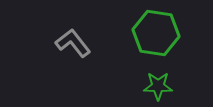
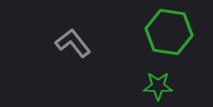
green hexagon: moved 13 px right, 1 px up
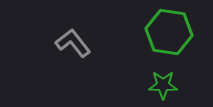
green star: moved 5 px right, 1 px up
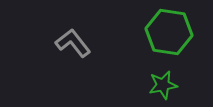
green star: rotated 12 degrees counterclockwise
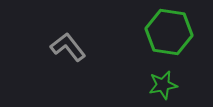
gray L-shape: moved 5 px left, 4 px down
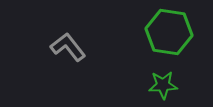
green star: rotated 8 degrees clockwise
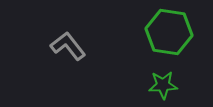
gray L-shape: moved 1 px up
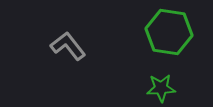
green star: moved 2 px left, 3 px down
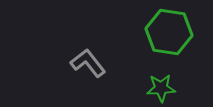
gray L-shape: moved 20 px right, 17 px down
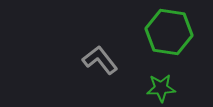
gray L-shape: moved 12 px right, 3 px up
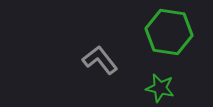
green star: moved 1 px left; rotated 16 degrees clockwise
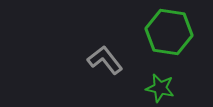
gray L-shape: moved 5 px right
